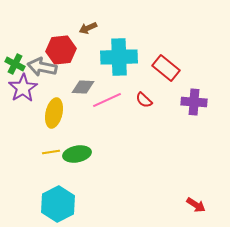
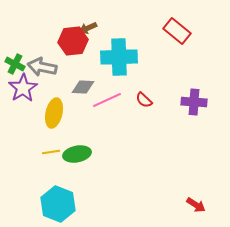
red hexagon: moved 12 px right, 9 px up
red rectangle: moved 11 px right, 37 px up
cyan hexagon: rotated 12 degrees counterclockwise
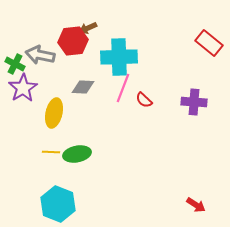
red rectangle: moved 32 px right, 12 px down
gray arrow: moved 2 px left, 12 px up
pink line: moved 16 px right, 12 px up; rotated 44 degrees counterclockwise
yellow line: rotated 12 degrees clockwise
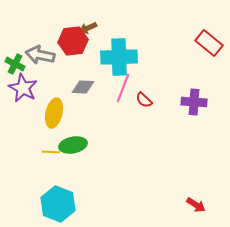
purple star: rotated 12 degrees counterclockwise
green ellipse: moved 4 px left, 9 px up
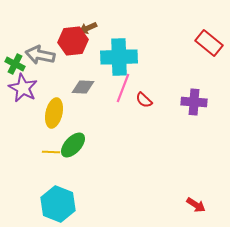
green ellipse: rotated 36 degrees counterclockwise
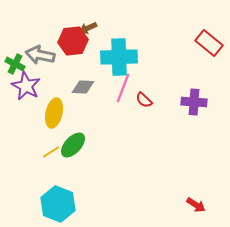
purple star: moved 3 px right, 2 px up
yellow line: rotated 36 degrees counterclockwise
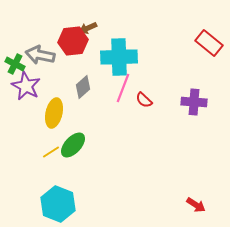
gray diamond: rotated 45 degrees counterclockwise
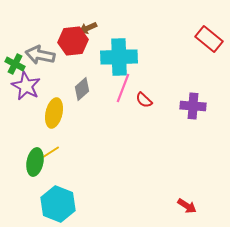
red rectangle: moved 4 px up
gray diamond: moved 1 px left, 2 px down
purple cross: moved 1 px left, 4 px down
green ellipse: moved 38 px left, 17 px down; rotated 32 degrees counterclockwise
red arrow: moved 9 px left, 1 px down
